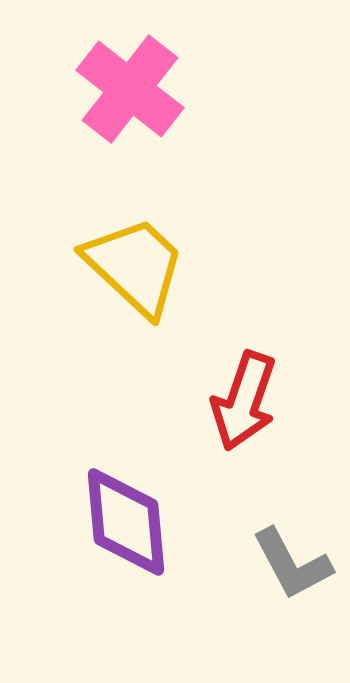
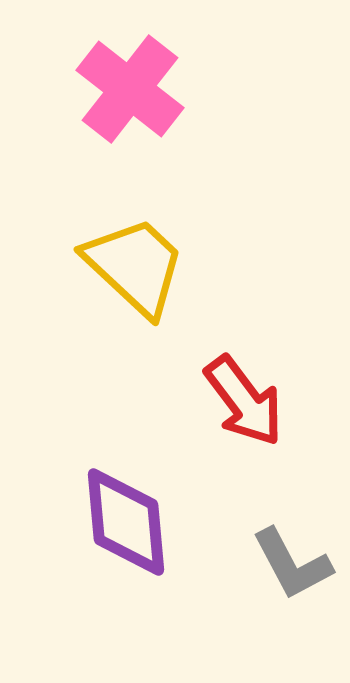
red arrow: rotated 56 degrees counterclockwise
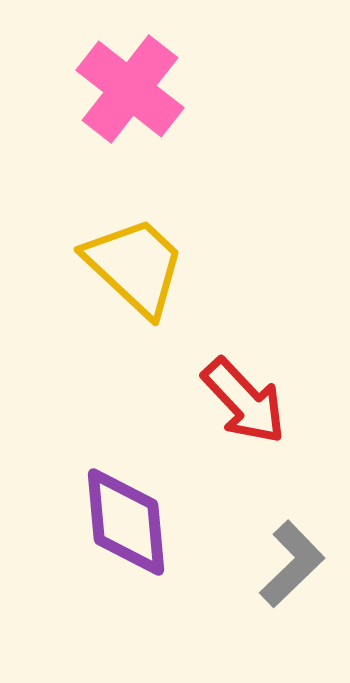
red arrow: rotated 6 degrees counterclockwise
gray L-shape: rotated 106 degrees counterclockwise
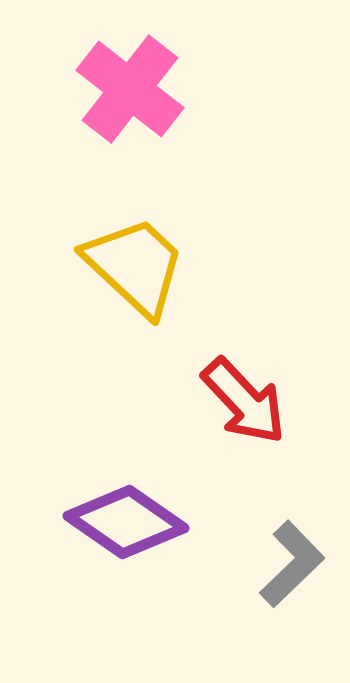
purple diamond: rotated 50 degrees counterclockwise
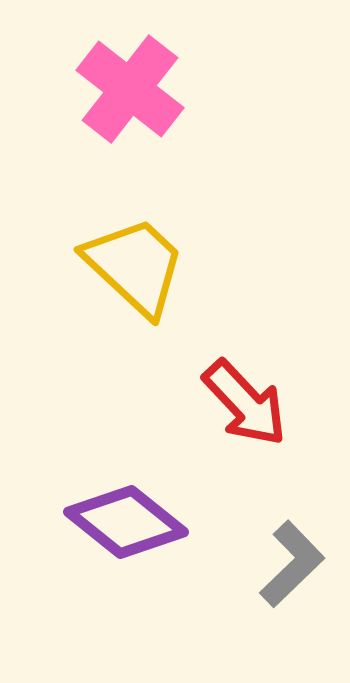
red arrow: moved 1 px right, 2 px down
purple diamond: rotated 4 degrees clockwise
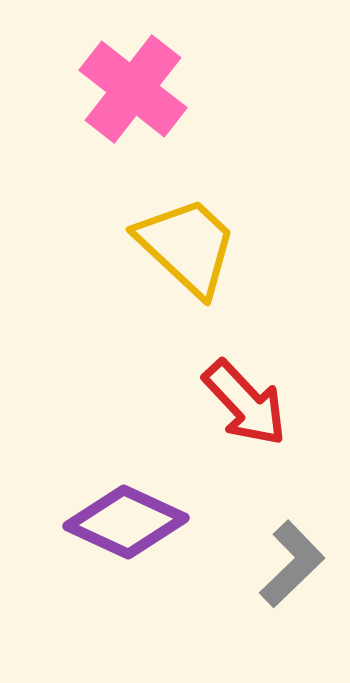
pink cross: moved 3 px right
yellow trapezoid: moved 52 px right, 20 px up
purple diamond: rotated 14 degrees counterclockwise
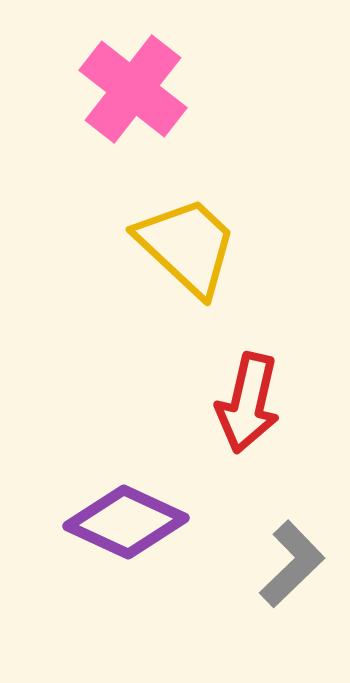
red arrow: moved 3 px right; rotated 56 degrees clockwise
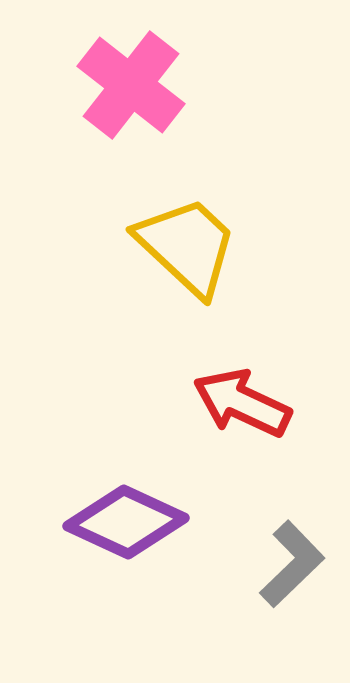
pink cross: moved 2 px left, 4 px up
red arrow: moved 6 px left; rotated 102 degrees clockwise
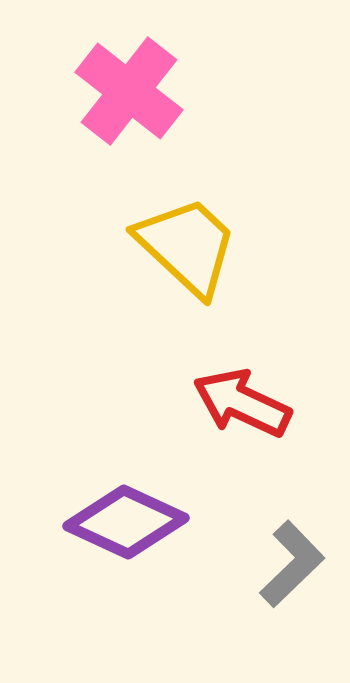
pink cross: moved 2 px left, 6 px down
